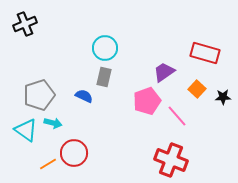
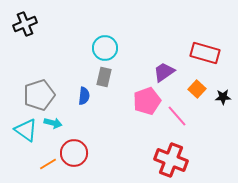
blue semicircle: rotated 72 degrees clockwise
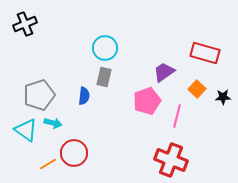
pink line: rotated 55 degrees clockwise
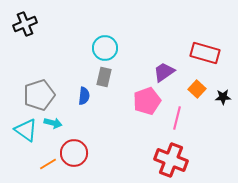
pink line: moved 2 px down
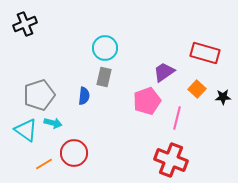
orange line: moved 4 px left
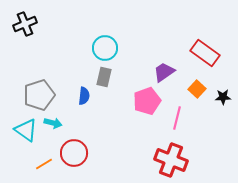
red rectangle: rotated 20 degrees clockwise
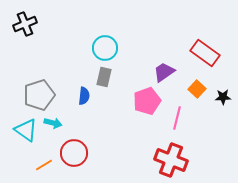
orange line: moved 1 px down
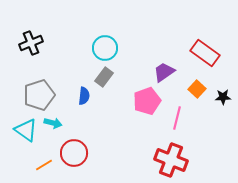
black cross: moved 6 px right, 19 px down
gray rectangle: rotated 24 degrees clockwise
